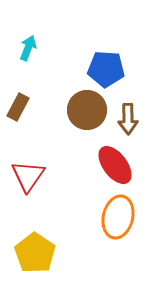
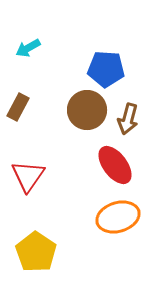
cyan arrow: rotated 140 degrees counterclockwise
brown arrow: rotated 16 degrees clockwise
orange ellipse: rotated 60 degrees clockwise
yellow pentagon: moved 1 px right, 1 px up
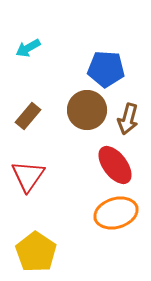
brown rectangle: moved 10 px right, 9 px down; rotated 12 degrees clockwise
orange ellipse: moved 2 px left, 4 px up
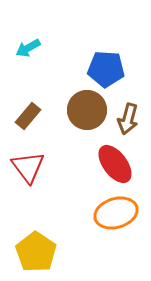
red ellipse: moved 1 px up
red triangle: moved 9 px up; rotated 12 degrees counterclockwise
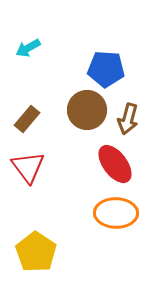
brown rectangle: moved 1 px left, 3 px down
orange ellipse: rotated 18 degrees clockwise
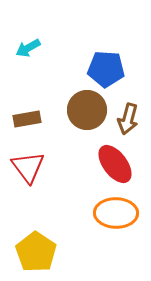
brown rectangle: rotated 40 degrees clockwise
